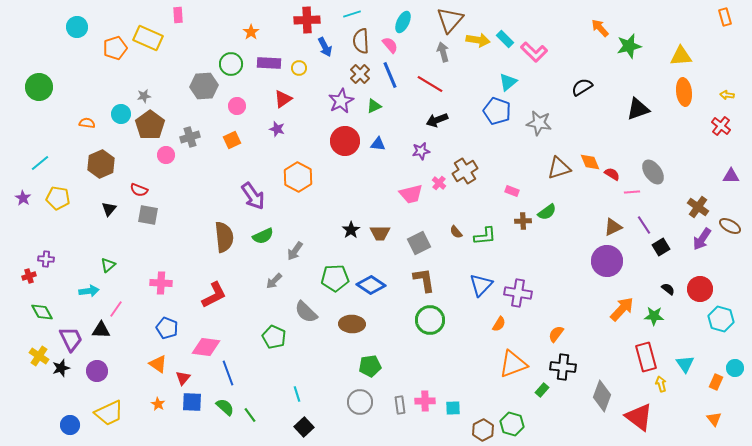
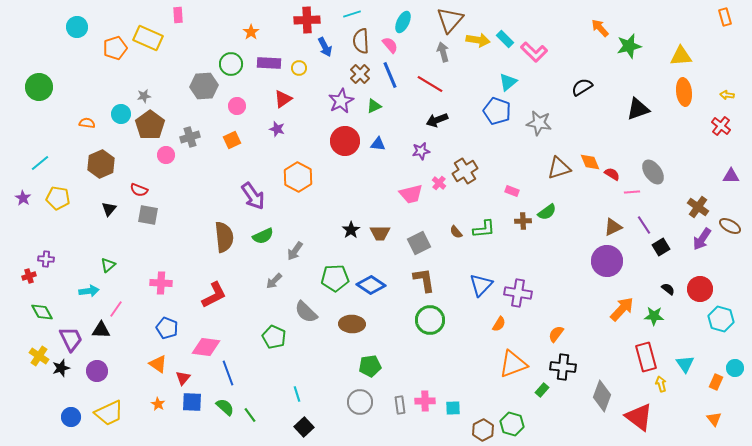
green L-shape at (485, 236): moved 1 px left, 7 px up
blue circle at (70, 425): moved 1 px right, 8 px up
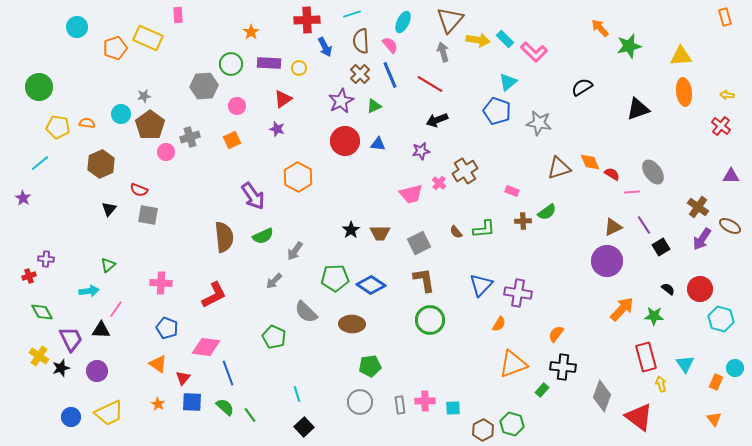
pink circle at (166, 155): moved 3 px up
yellow pentagon at (58, 198): moved 71 px up
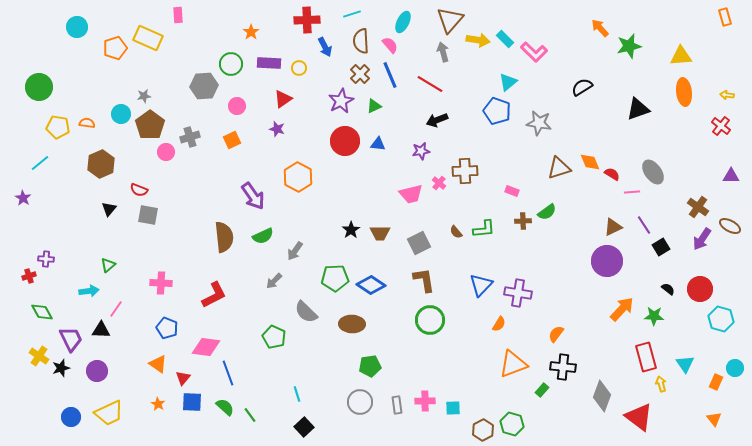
brown cross at (465, 171): rotated 30 degrees clockwise
gray rectangle at (400, 405): moved 3 px left
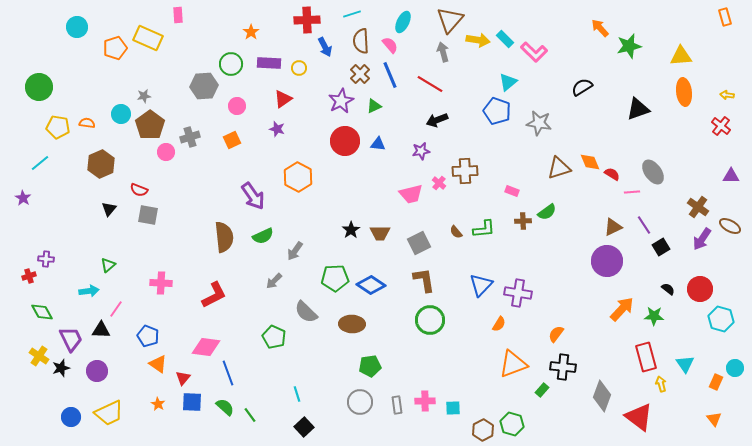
blue pentagon at (167, 328): moved 19 px left, 8 px down
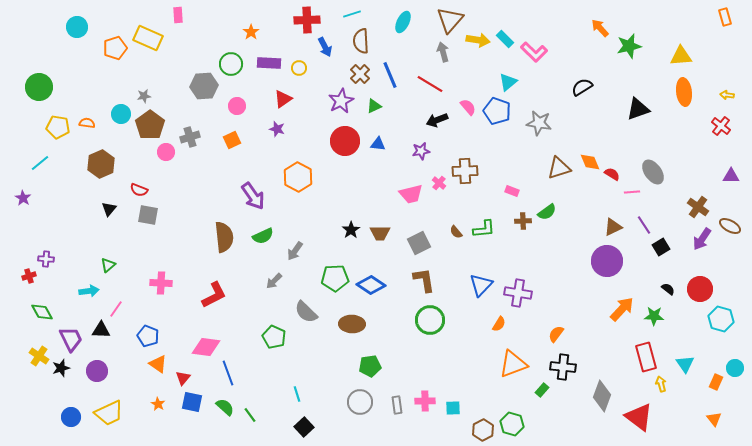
pink semicircle at (390, 45): moved 78 px right, 62 px down
blue square at (192, 402): rotated 10 degrees clockwise
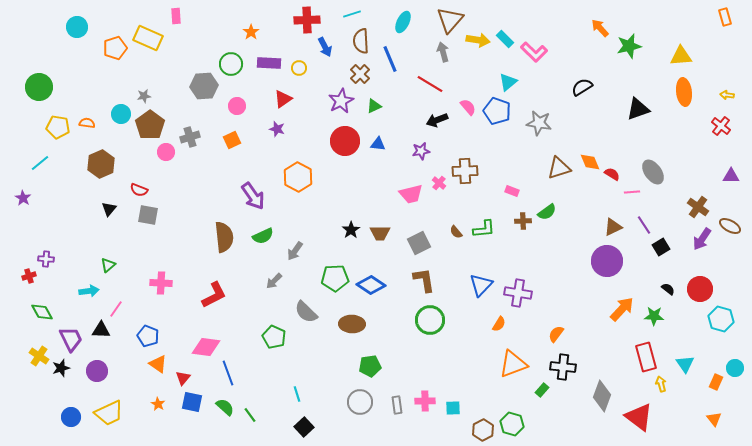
pink rectangle at (178, 15): moved 2 px left, 1 px down
blue line at (390, 75): moved 16 px up
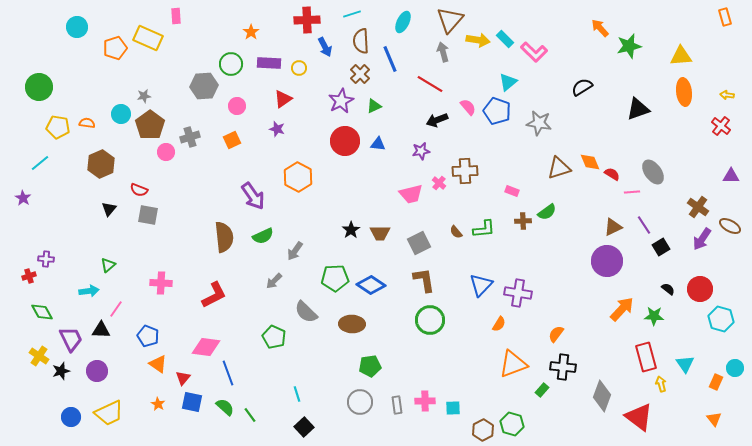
black star at (61, 368): moved 3 px down
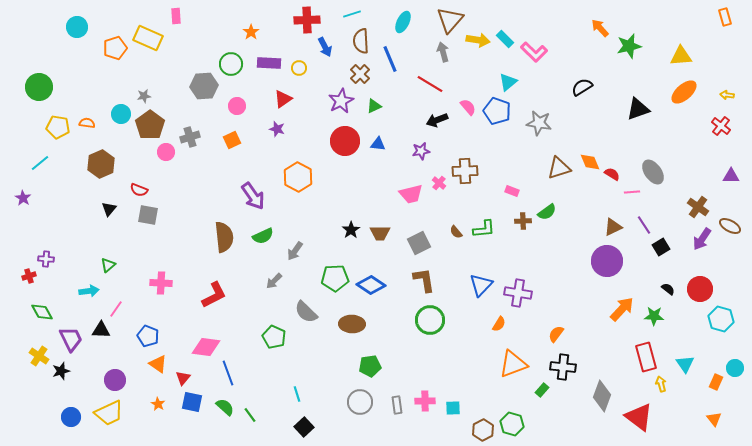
orange ellipse at (684, 92): rotated 56 degrees clockwise
purple circle at (97, 371): moved 18 px right, 9 px down
